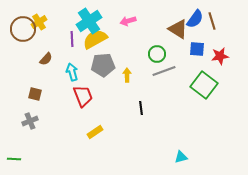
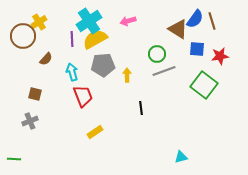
brown circle: moved 7 px down
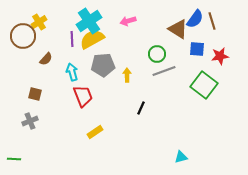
yellow semicircle: moved 3 px left
black line: rotated 32 degrees clockwise
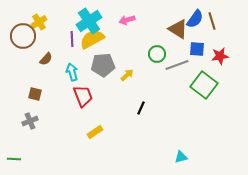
pink arrow: moved 1 px left, 1 px up
gray line: moved 13 px right, 6 px up
yellow arrow: rotated 48 degrees clockwise
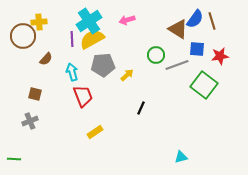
yellow cross: rotated 28 degrees clockwise
green circle: moved 1 px left, 1 px down
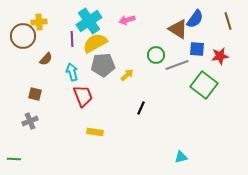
brown line: moved 16 px right
yellow semicircle: moved 3 px right, 4 px down
yellow rectangle: rotated 42 degrees clockwise
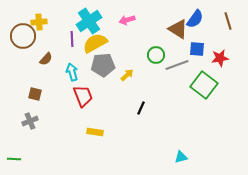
red star: moved 2 px down
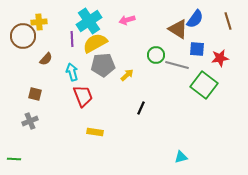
gray line: rotated 35 degrees clockwise
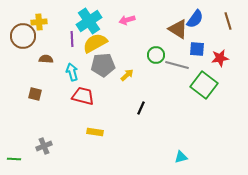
brown semicircle: rotated 128 degrees counterclockwise
red trapezoid: rotated 55 degrees counterclockwise
gray cross: moved 14 px right, 25 px down
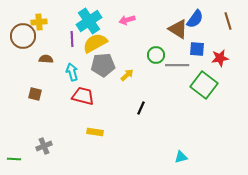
gray line: rotated 15 degrees counterclockwise
